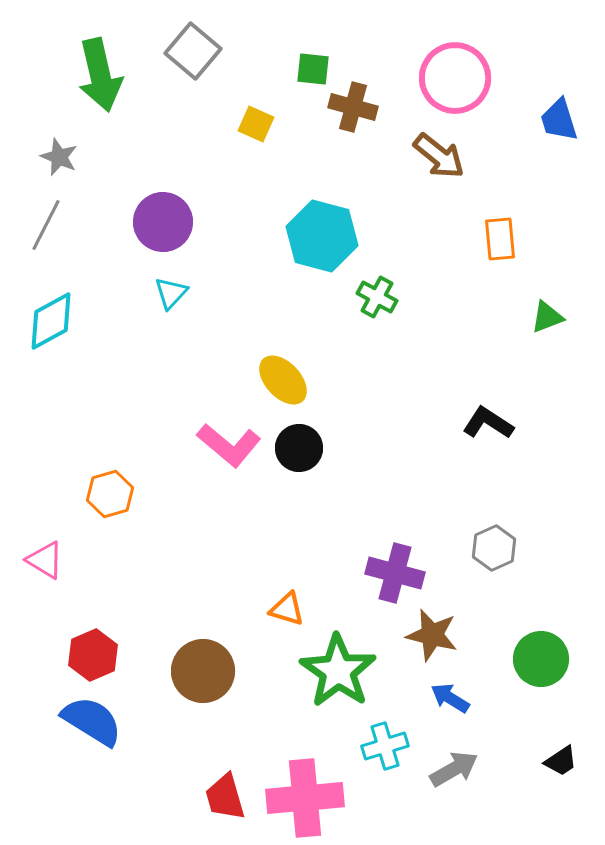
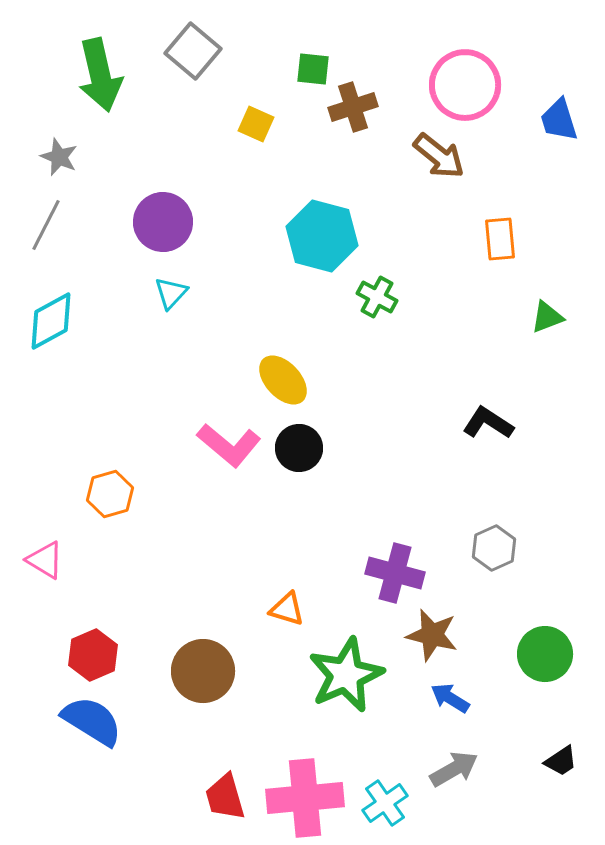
pink circle: moved 10 px right, 7 px down
brown cross: rotated 33 degrees counterclockwise
green circle: moved 4 px right, 5 px up
green star: moved 8 px right, 4 px down; rotated 14 degrees clockwise
cyan cross: moved 57 px down; rotated 18 degrees counterclockwise
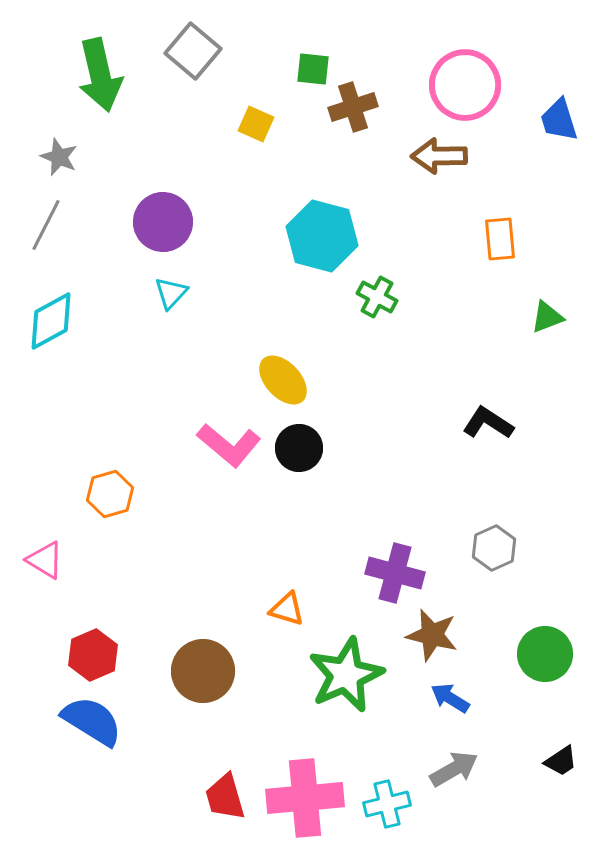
brown arrow: rotated 140 degrees clockwise
cyan cross: moved 2 px right, 1 px down; rotated 21 degrees clockwise
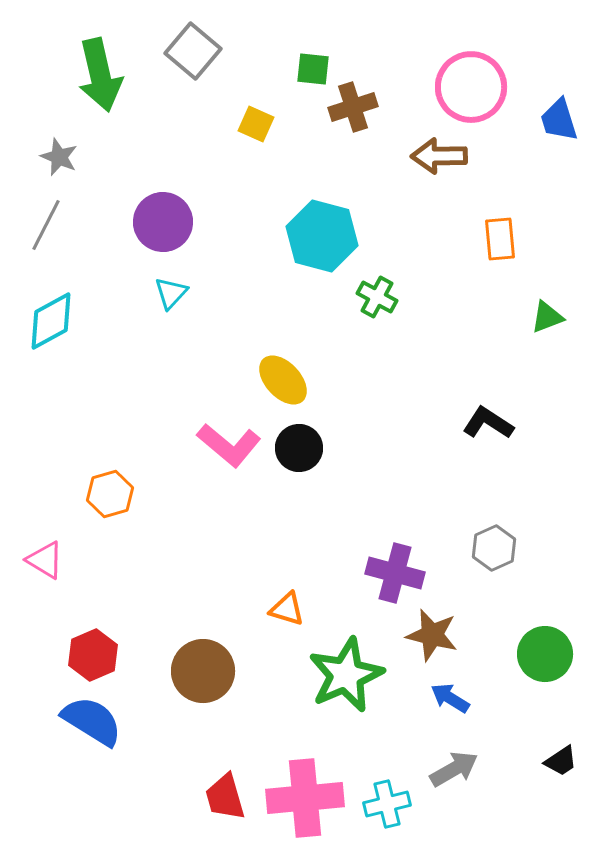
pink circle: moved 6 px right, 2 px down
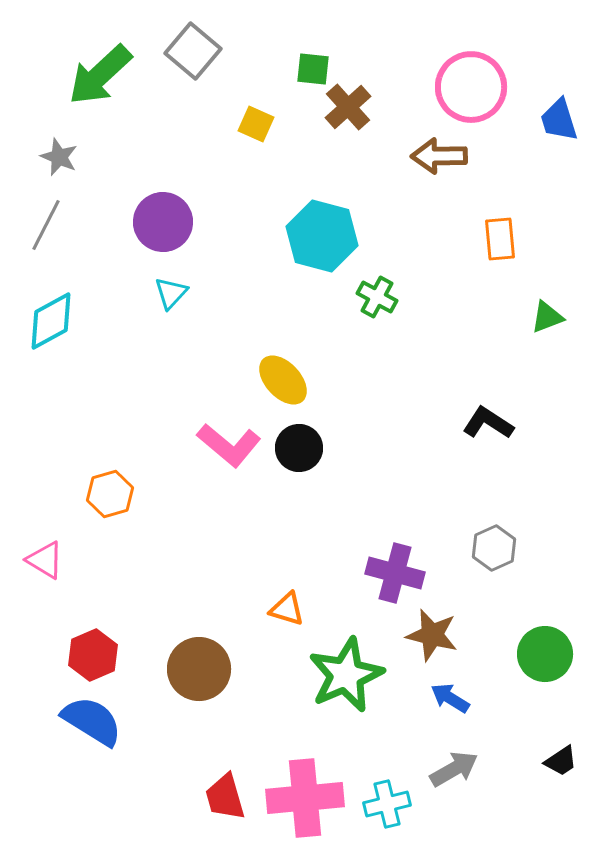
green arrow: rotated 60 degrees clockwise
brown cross: moved 5 px left; rotated 24 degrees counterclockwise
brown circle: moved 4 px left, 2 px up
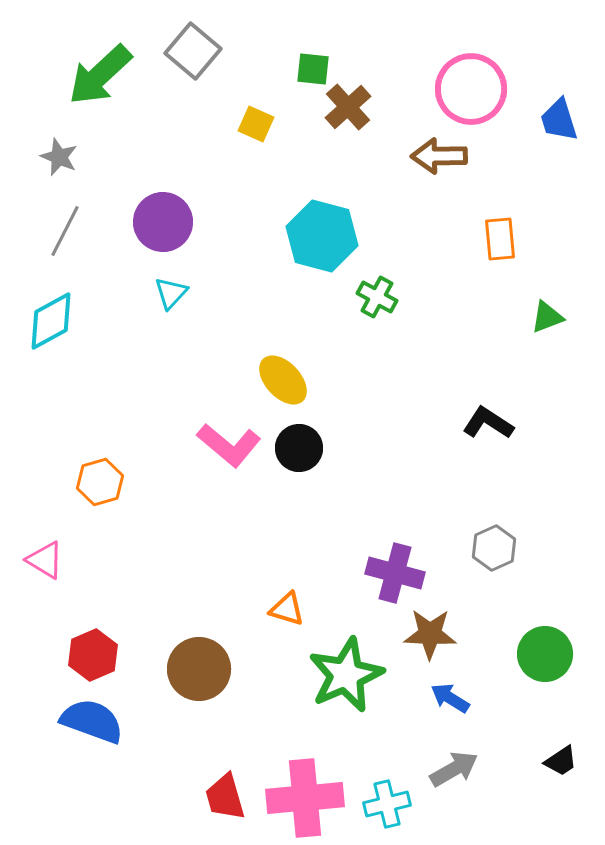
pink circle: moved 2 px down
gray line: moved 19 px right, 6 px down
orange hexagon: moved 10 px left, 12 px up
brown star: moved 2 px left, 1 px up; rotated 12 degrees counterclockwise
blue semicircle: rotated 12 degrees counterclockwise
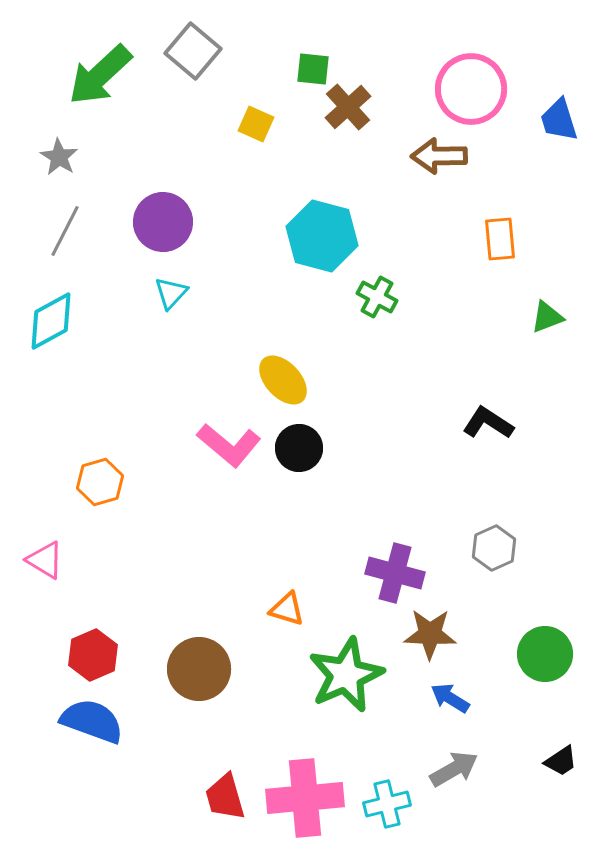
gray star: rotated 9 degrees clockwise
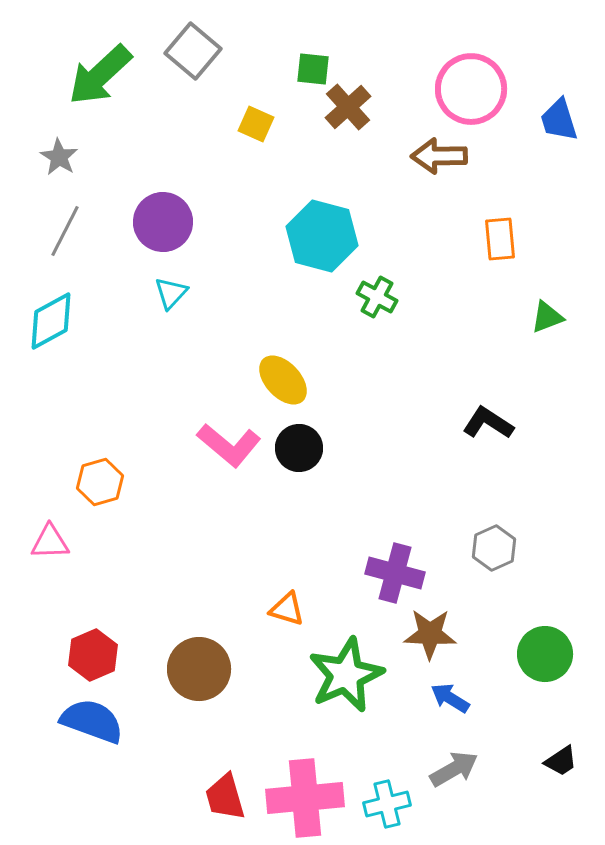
pink triangle: moved 5 px right, 18 px up; rotated 33 degrees counterclockwise
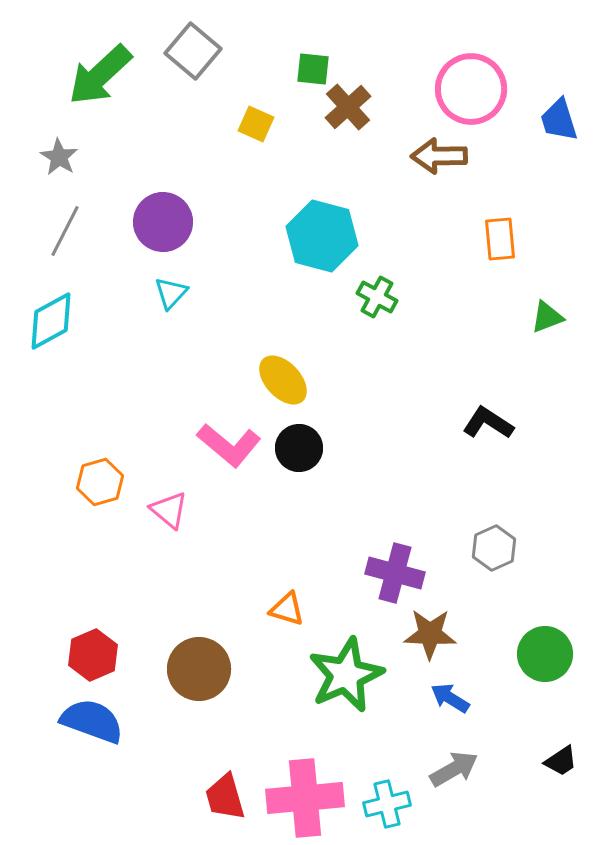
pink triangle: moved 119 px right, 32 px up; rotated 42 degrees clockwise
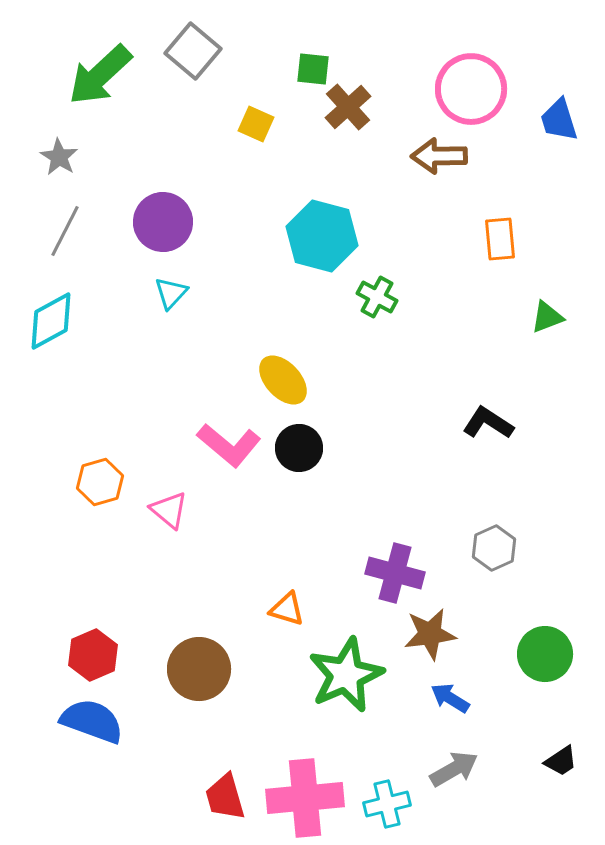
brown star: rotated 10 degrees counterclockwise
